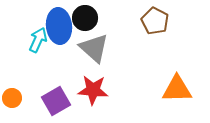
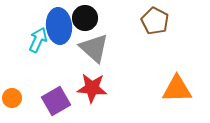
red star: moved 1 px left, 2 px up
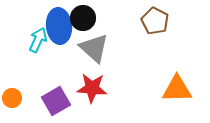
black circle: moved 2 px left
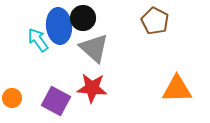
cyan arrow: rotated 60 degrees counterclockwise
purple square: rotated 32 degrees counterclockwise
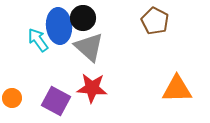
gray triangle: moved 5 px left, 1 px up
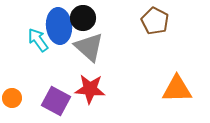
red star: moved 2 px left, 1 px down
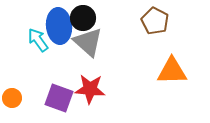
gray triangle: moved 1 px left, 5 px up
orange triangle: moved 5 px left, 18 px up
purple square: moved 3 px right, 3 px up; rotated 8 degrees counterclockwise
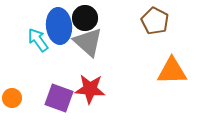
black circle: moved 2 px right
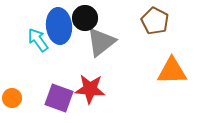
gray triangle: moved 13 px right; rotated 40 degrees clockwise
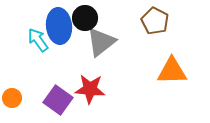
purple square: moved 1 px left, 2 px down; rotated 16 degrees clockwise
